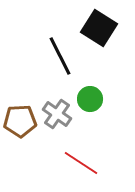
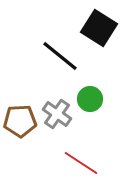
black line: rotated 24 degrees counterclockwise
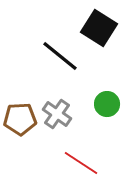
green circle: moved 17 px right, 5 px down
brown pentagon: moved 2 px up
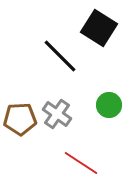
black line: rotated 6 degrees clockwise
green circle: moved 2 px right, 1 px down
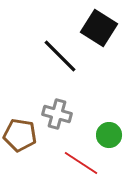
green circle: moved 30 px down
gray cross: rotated 20 degrees counterclockwise
brown pentagon: moved 16 px down; rotated 12 degrees clockwise
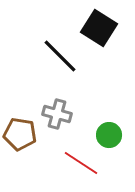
brown pentagon: moved 1 px up
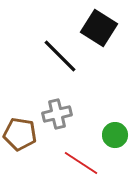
gray cross: rotated 28 degrees counterclockwise
green circle: moved 6 px right
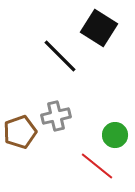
gray cross: moved 1 px left, 2 px down
brown pentagon: moved 2 px up; rotated 28 degrees counterclockwise
red line: moved 16 px right, 3 px down; rotated 6 degrees clockwise
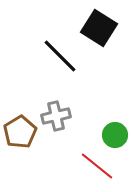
brown pentagon: rotated 12 degrees counterclockwise
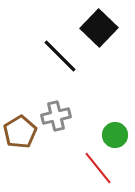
black square: rotated 12 degrees clockwise
red line: moved 1 px right, 2 px down; rotated 12 degrees clockwise
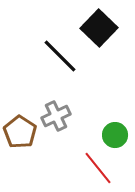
gray cross: rotated 12 degrees counterclockwise
brown pentagon: rotated 8 degrees counterclockwise
